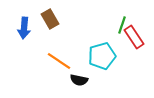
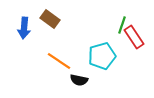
brown rectangle: rotated 24 degrees counterclockwise
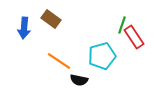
brown rectangle: moved 1 px right
